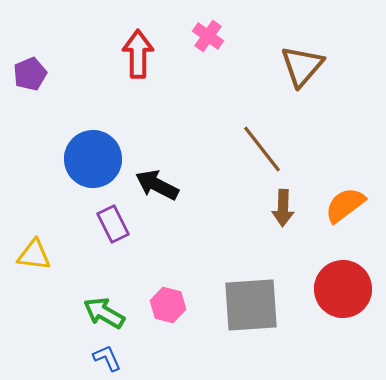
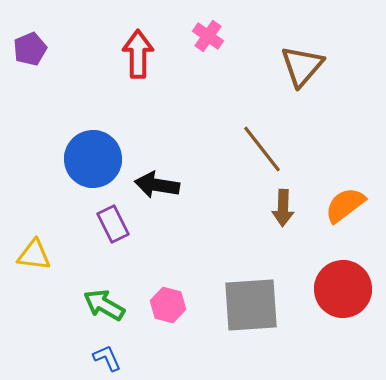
purple pentagon: moved 25 px up
black arrow: rotated 18 degrees counterclockwise
green arrow: moved 8 px up
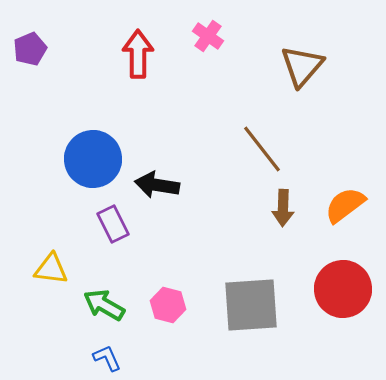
yellow triangle: moved 17 px right, 14 px down
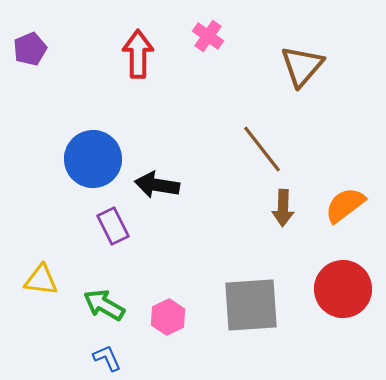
purple rectangle: moved 2 px down
yellow triangle: moved 10 px left, 11 px down
pink hexagon: moved 12 px down; rotated 20 degrees clockwise
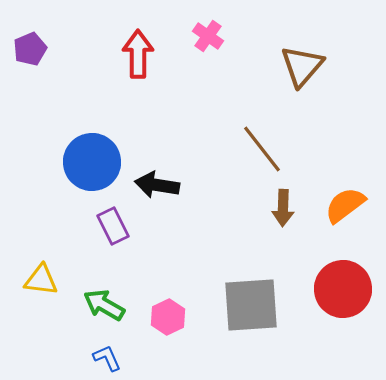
blue circle: moved 1 px left, 3 px down
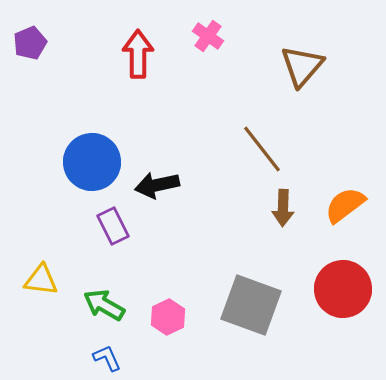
purple pentagon: moved 6 px up
black arrow: rotated 21 degrees counterclockwise
gray square: rotated 24 degrees clockwise
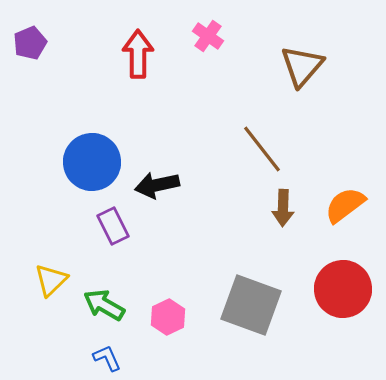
yellow triangle: moved 10 px right; rotated 51 degrees counterclockwise
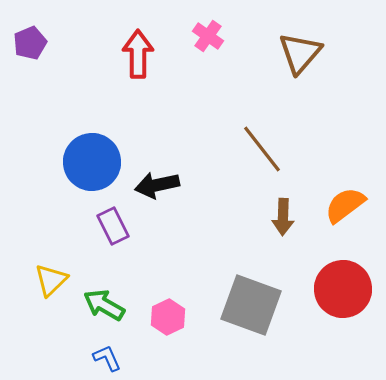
brown triangle: moved 2 px left, 13 px up
brown arrow: moved 9 px down
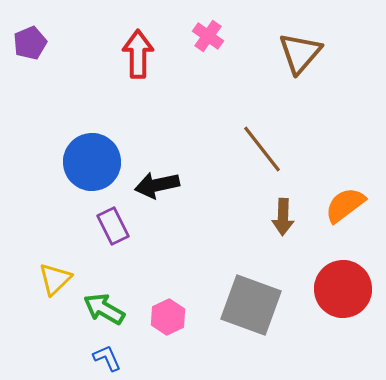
yellow triangle: moved 4 px right, 1 px up
green arrow: moved 4 px down
